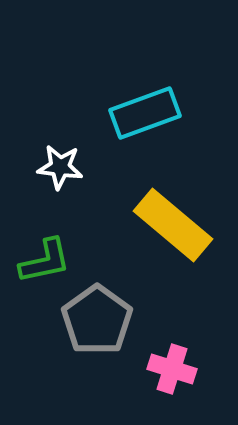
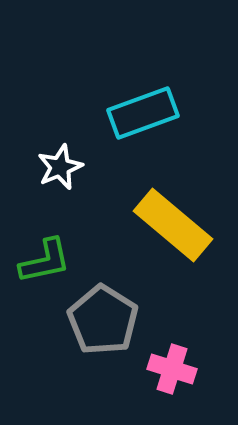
cyan rectangle: moved 2 px left
white star: rotated 30 degrees counterclockwise
gray pentagon: moved 6 px right; rotated 4 degrees counterclockwise
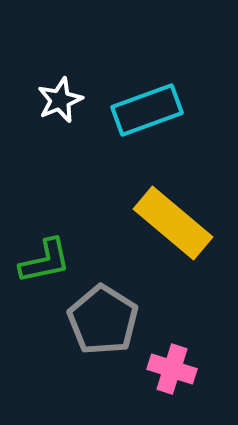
cyan rectangle: moved 4 px right, 3 px up
white star: moved 67 px up
yellow rectangle: moved 2 px up
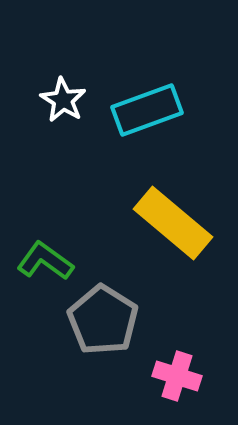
white star: moved 3 px right; rotated 18 degrees counterclockwise
green L-shape: rotated 132 degrees counterclockwise
pink cross: moved 5 px right, 7 px down
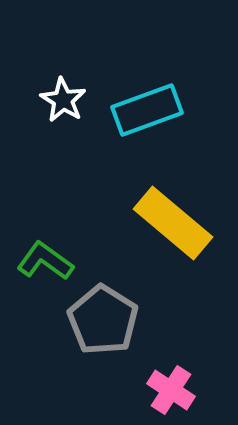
pink cross: moved 6 px left, 14 px down; rotated 15 degrees clockwise
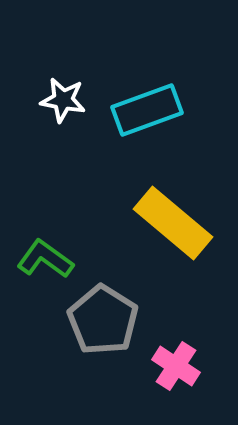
white star: rotated 21 degrees counterclockwise
green L-shape: moved 2 px up
pink cross: moved 5 px right, 24 px up
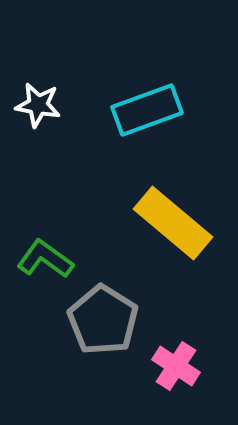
white star: moved 25 px left, 5 px down
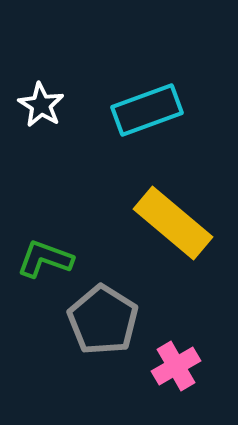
white star: moved 3 px right; rotated 21 degrees clockwise
green L-shape: rotated 16 degrees counterclockwise
pink cross: rotated 27 degrees clockwise
